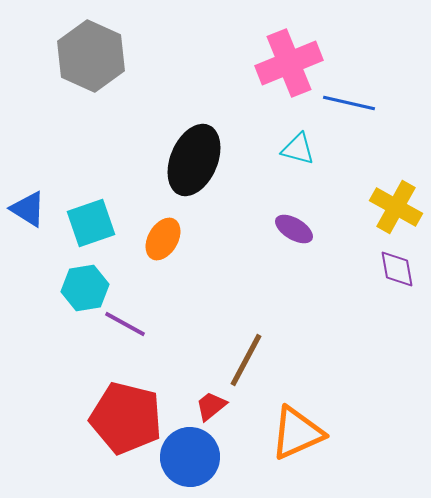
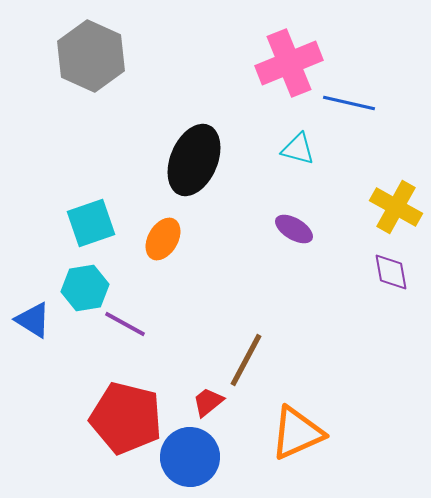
blue triangle: moved 5 px right, 111 px down
purple diamond: moved 6 px left, 3 px down
red trapezoid: moved 3 px left, 4 px up
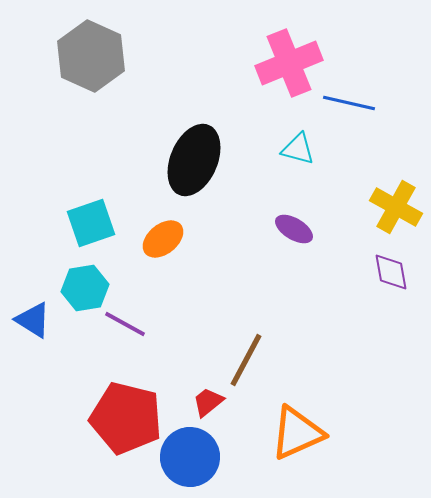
orange ellipse: rotated 21 degrees clockwise
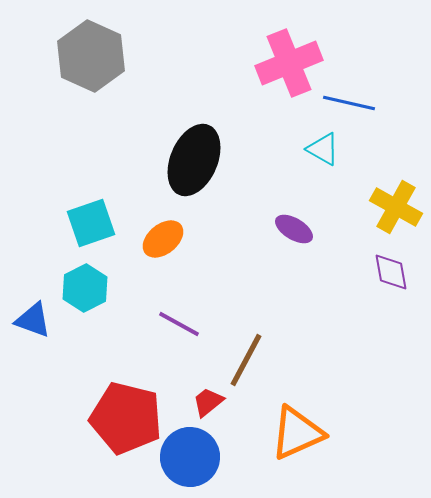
cyan triangle: moved 25 px right; rotated 15 degrees clockwise
cyan hexagon: rotated 18 degrees counterclockwise
blue triangle: rotated 12 degrees counterclockwise
purple line: moved 54 px right
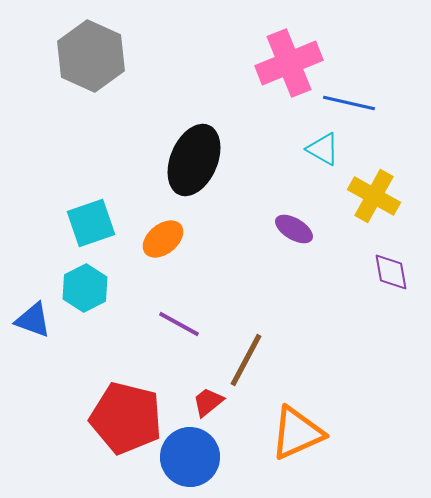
yellow cross: moved 22 px left, 11 px up
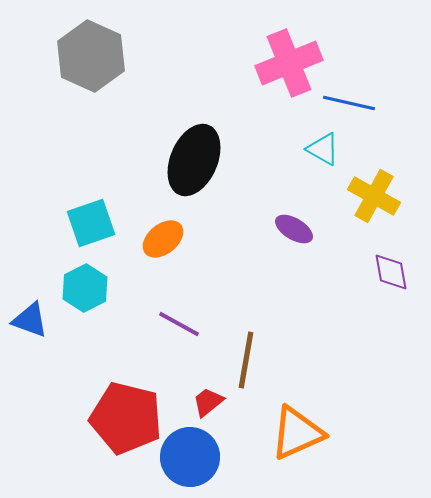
blue triangle: moved 3 px left
brown line: rotated 18 degrees counterclockwise
